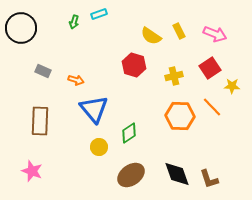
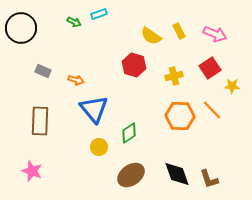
green arrow: rotated 80 degrees counterclockwise
orange line: moved 3 px down
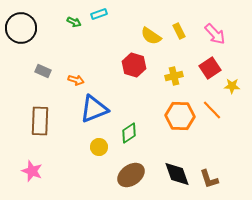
pink arrow: rotated 25 degrees clockwise
blue triangle: rotated 48 degrees clockwise
